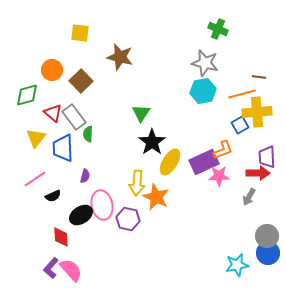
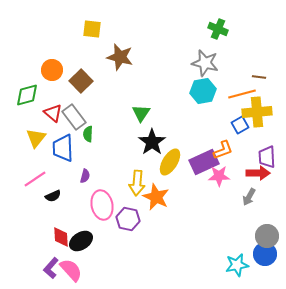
yellow square: moved 12 px right, 4 px up
black ellipse: moved 26 px down
blue circle: moved 3 px left, 1 px down
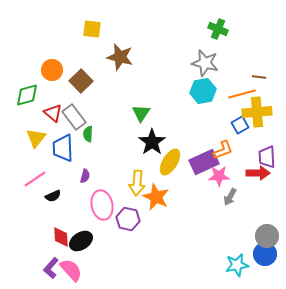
gray arrow: moved 19 px left
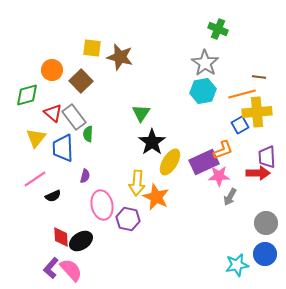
yellow square: moved 19 px down
gray star: rotated 20 degrees clockwise
gray circle: moved 1 px left, 13 px up
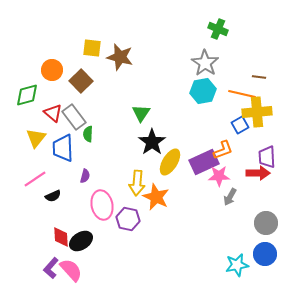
orange line: rotated 28 degrees clockwise
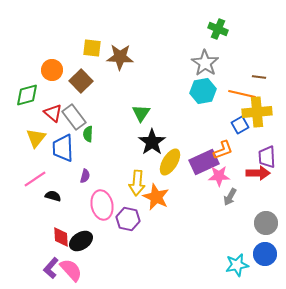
brown star: rotated 12 degrees counterclockwise
black semicircle: rotated 140 degrees counterclockwise
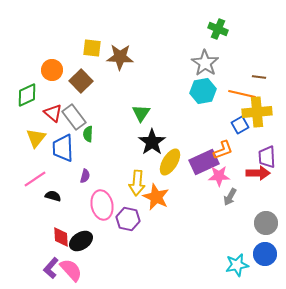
green diamond: rotated 10 degrees counterclockwise
